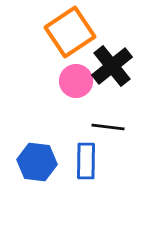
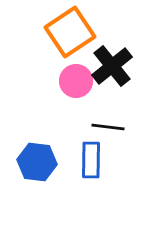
blue rectangle: moved 5 px right, 1 px up
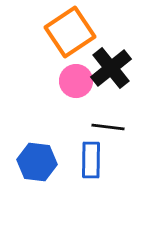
black cross: moved 1 px left, 2 px down
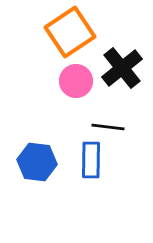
black cross: moved 11 px right
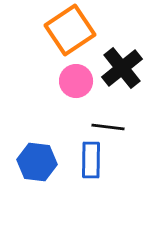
orange square: moved 2 px up
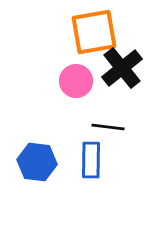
orange square: moved 24 px right, 2 px down; rotated 24 degrees clockwise
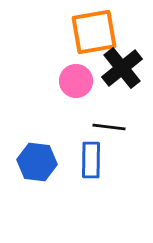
black line: moved 1 px right
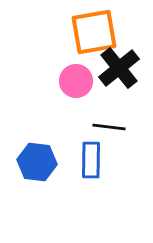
black cross: moved 3 px left
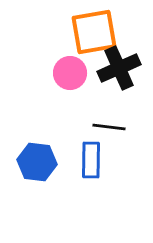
black cross: rotated 15 degrees clockwise
pink circle: moved 6 px left, 8 px up
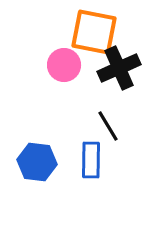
orange square: rotated 21 degrees clockwise
pink circle: moved 6 px left, 8 px up
black line: moved 1 px left, 1 px up; rotated 52 degrees clockwise
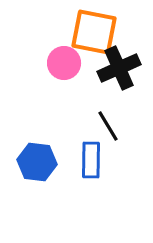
pink circle: moved 2 px up
